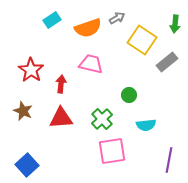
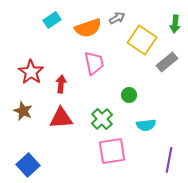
pink trapezoid: moved 3 px right, 1 px up; rotated 65 degrees clockwise
red star: moved 2 px down
blue square: moved 1 px right
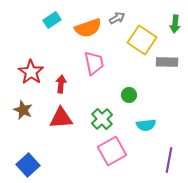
gray rectangle: rotated 40 degrees clockwise
brown star: moved 1 px up
pink square: rotated 20 degrees counterclockwise
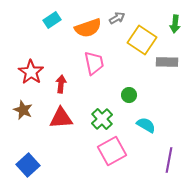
cyan semicircle: rotated 144 degrees counterclockwise
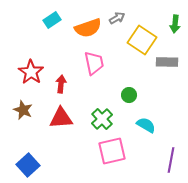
pink square: rotated 16 degrees clockwise
purple line: moved 2 px right
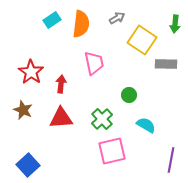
orange semicircle: moved 7 px left, 4 px up; rotated 64 degrees counterclockwise
gray rectangle: moved 1 px left, 2 px down
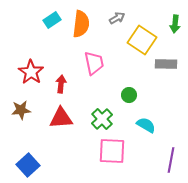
brown star: moved 2 px left; rotated 30 degrees counterclockwise
pink square: rotated 16 degrees clockwise
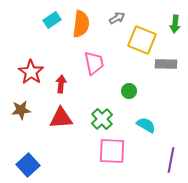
yellow square: rotated 12 degrees counterclockwise
green circle: moved 4 px up
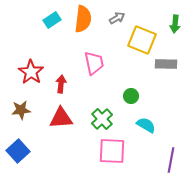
orange semicircle: moved 2 px right, 5 px up
green circle: moved 2 px right, 5 px down
blue square: moved 10 px left, 14 px up
